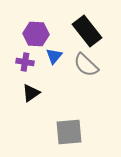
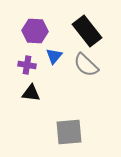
purple hexagon: moved 1 px left, 3 px up
purple cross: moved 2 px right, 3 px down
black triangle: rotated 42 degrees clockwise
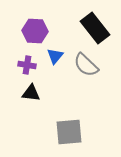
black rectangle: moved 8 px right, 3 px up
blue triangle: moved 1 px right
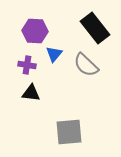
blue triangle: moved 1 px left, 2 px up
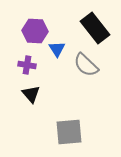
blue triangle: moved 3 px right, 5 px up; rotated 12 degrees counterclockwise
black triangle: moved 1 px down; rotated 42 degrees clockwise
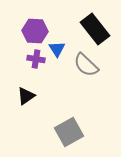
black rectangle: moved 1 px down
purple cross: moved 9 px right, 6 px up
black triangle: moved 5 px left, 2 px down; rotated 36 degrees clockwise
gray square: rotated 24 degrees counterclockwise
